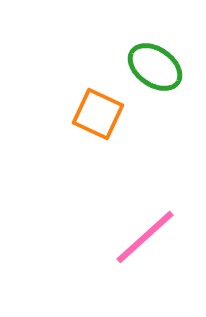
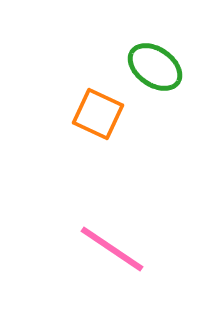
pink line: moved 33 px left, 12 px down; rotated 76 degrees clockwise
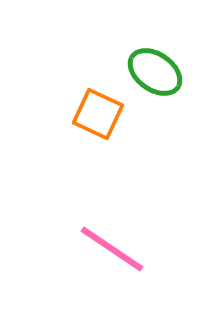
green ellipse: moved 5 px down
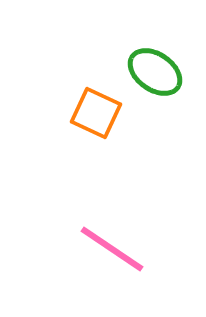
orange square: moved 2 px left, 1 px up
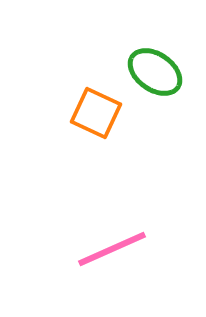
pink line: rotated 58 degrees counterclockwise
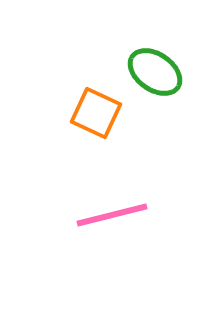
pink line: moved 34 px up; rotated 10 degrees clockwise
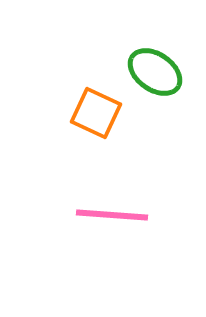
pink line: rotated 18 degrees clockwise
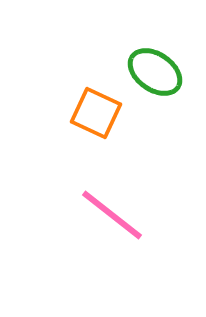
pink line: rotated 34 degrees clockwise
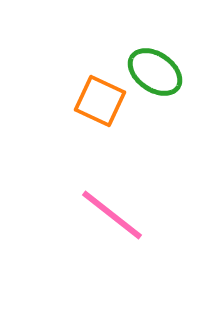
orange square: moved 4 px right, 12 px up
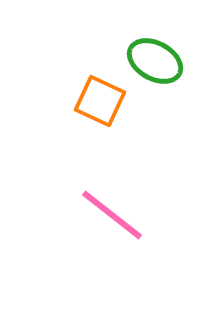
green ellipse: moved 11 px up; rotated 6 degrees counterclockwise
